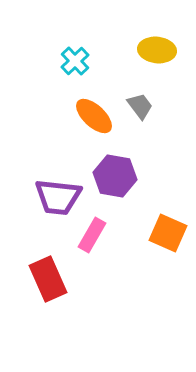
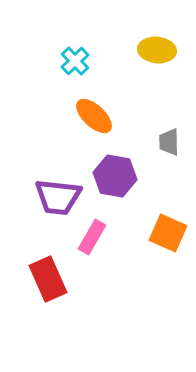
gray trapezoid: moved 29 px right, 36 px down; rotated 144 degrees counterclockwise
pink rectangle: moved 2 px down
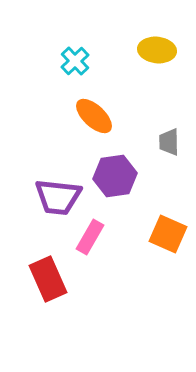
purple hexagon: rotated 18 degrees counterclockwise
orange square: moved 1 px down
pink rectangle: moved 2 px left
